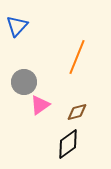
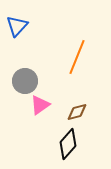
gray circle: moved 1 px right, 1 px up
black diamond: rotated 12 degrees counterclockwise
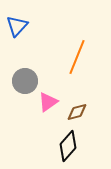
pink triangle: moved 8 px right, 3 px up
black diamond: moved 2 px down
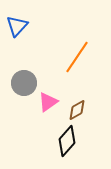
orange line: rotated 12 degrees clockwise
gray circle: moved 1 px left, 2 px down
brown diamond: moved 2 px up; rotated 15 degrees counterclockwise
black diamond: moved 1 px left, 5 px up
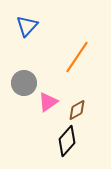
blue triangle: moved 10 px right
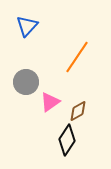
gray circle: moved 2 px right, 1 px up
pink triangle: moved 2 px right
brown diamond: moved 1 px right, 1 px down
black diamond: moved 1 px up; rotated 8 degrees counterclockwise
